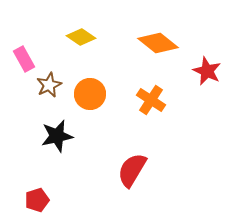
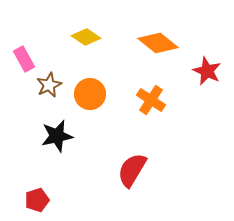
yellow diamond: moved 5 px right
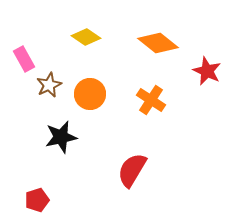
black star: moved 4 px right, 1 px down
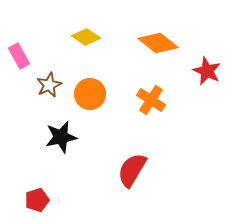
pink rectangle: moved 5 px left, 3 px up
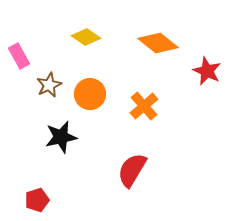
orange cross: moved 7 px left, 6 px down; rotated 16 degrees clockwise
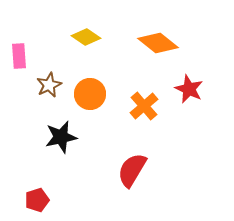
pink rectangle: rotated 25 degrees clockwise
red star: moved 18 px left, 18 px down
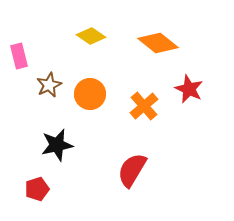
yellow diamond: moved 5 px right, 1 px up
pink rectangle: rotated 10 degrees counterclockwise
black star: moved 4 px left, 8 px down
red pentagon: moved 11 px up
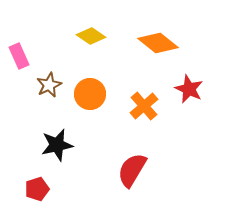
pink rectangle: rotated 10 degrees counterclockwise
